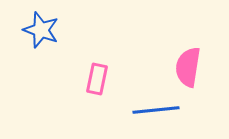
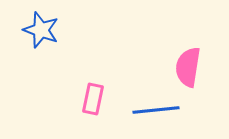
pink rectangle: moved 4 px left, 20 px down
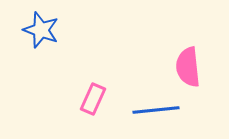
pink semicircle: rotated 15 degrees counterclockwise
pink rectangle: rotated 12 degrees clockwise
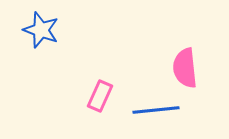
pink semicircle: moved 3 px left, 1 px down
pink rectangle: moved 7 px right, 3 px up
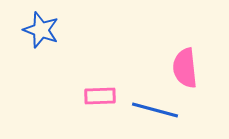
pink rectangle: rotated 64 degrees clockwise
blue line: moved 1 px left; rotated 21 degrees clockwise
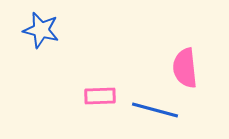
blue star: rotated 6 degrees counterclockwise
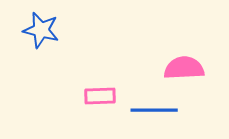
pink semicircle: moved 1 px left; rotated 93 degrees clockwise
blue line: moved 1 px left; rotated 15 degrees counterclockwise
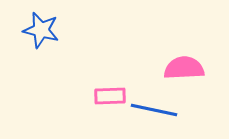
pink rectangle: moved 10 px right
blue line: rotated 12 degrees clockwise
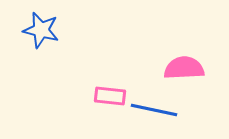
pink rectangle: rotated 8 degrees clockwise
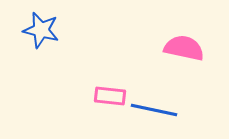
pink semicircle: moved 20 px up; rotated 15 degrees clockwise
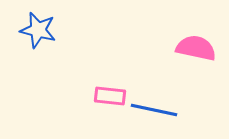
blue star: moved 3 px left
pink semicircle: moved 12 px right
